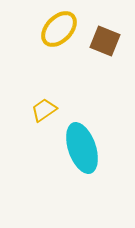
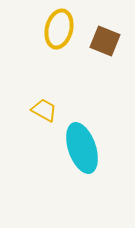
yellow ellipse: rotated 30 degrees counterclockwise
yellow trapezoid: rotated 64 degrees clockwise
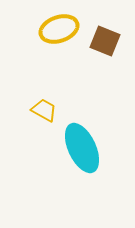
yellow ellipse: rotated 57 degrees clockwise
cyan ellipse: rotated 6 degrees counterclockwise
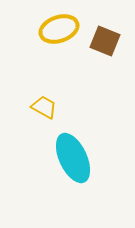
yellow trapezoid: moved 3 px up
cyan ellipse: moved 9 px left, 10 px down
